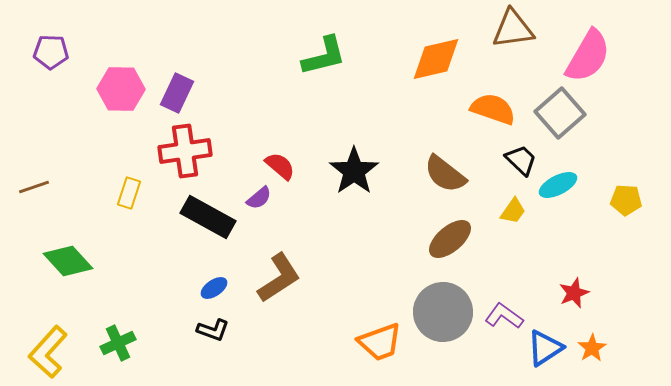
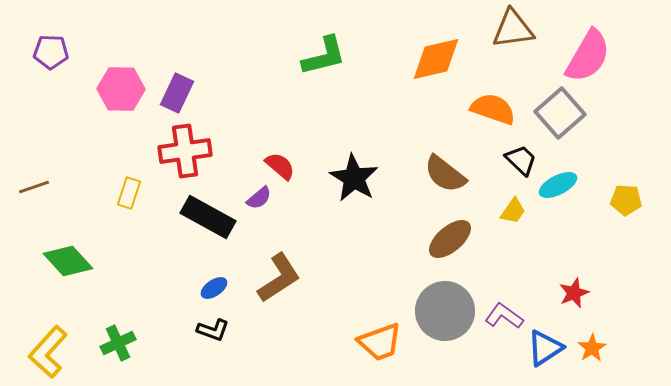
black star: moved 7 px down; rotated 6 degrees counterclockwise
gray circle: moved 2 px right, 1 px up
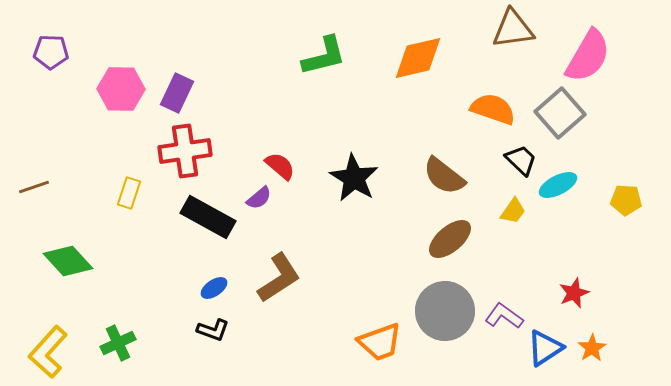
orange diamond: moved 18 px left, 1 px up
brown semicircle: moved 1 px left, 2 px down
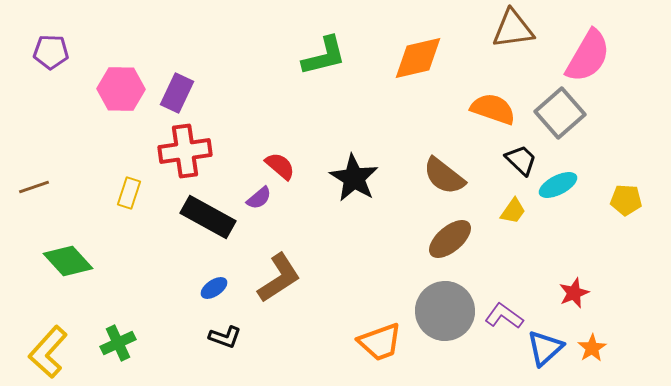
black L-shape: moved 12 px right, 7 px down
blue triangle: rotated 9 degrees counterclockwise
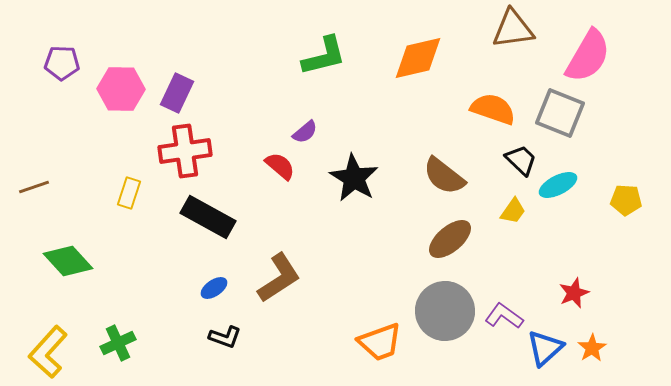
purple pentagon: moved 11 px right, 11 px down
gray square: rotated 27 degrees counterclockwise
purple semicircle: moved 46 px right, 66 px up
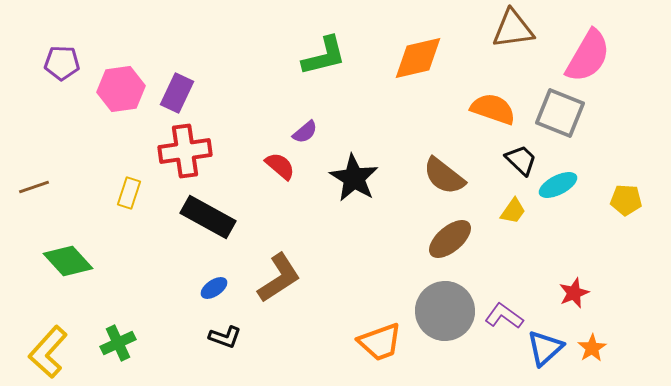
pink hexagon: rotated 9 degrees counterclockwise
